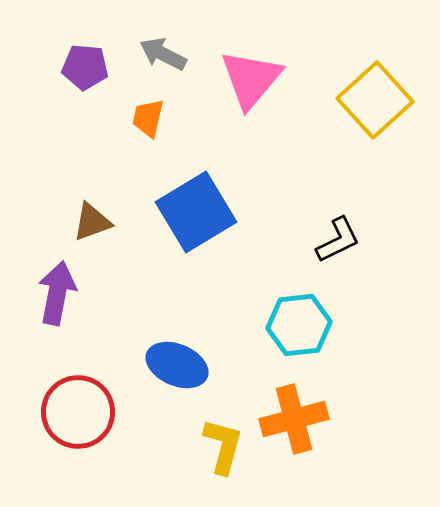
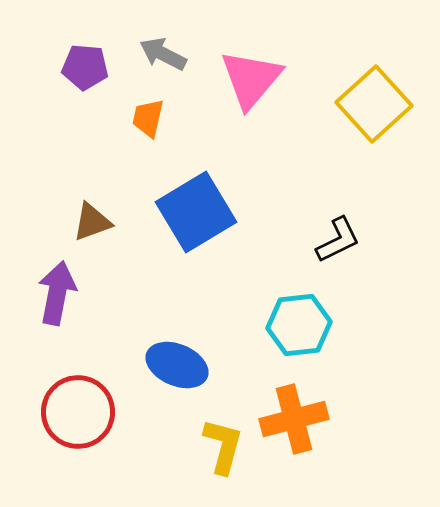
yellow square: moved 1 px left, 4 px down
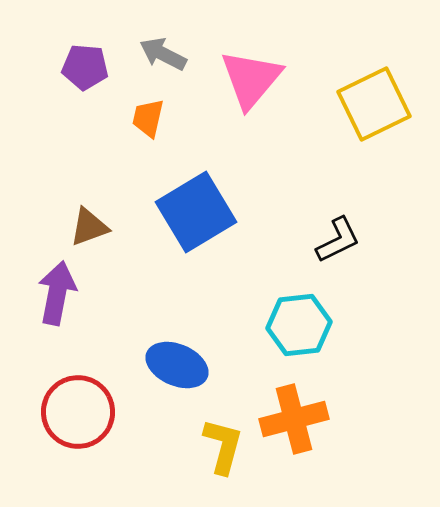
yellow square: rotated 16 degrees clockwise
brown triangle: moved 3 px left, 5 px down
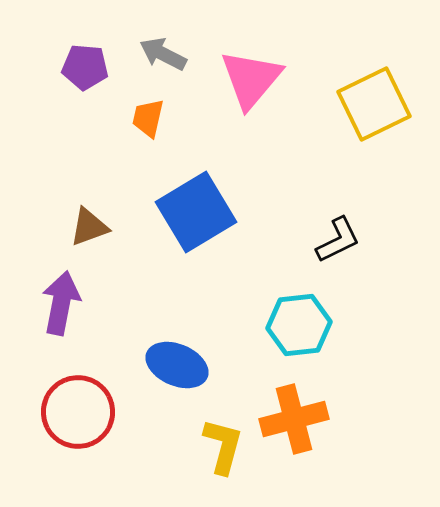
purple arrow: moved 4 px right, 10 px down
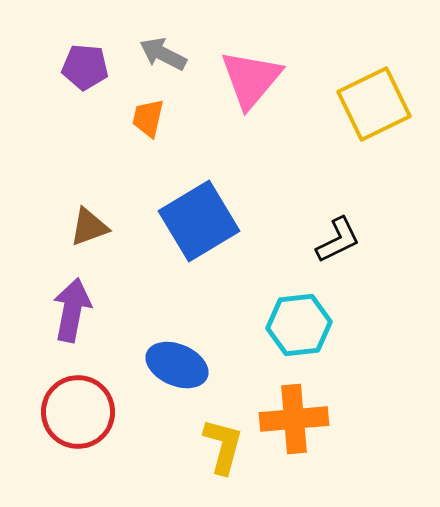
blue square: moved 3 px right, 9 px down
purple arrow: moved 11 px right, 7 px down
orange cross: rotated 10 degrees clockwise
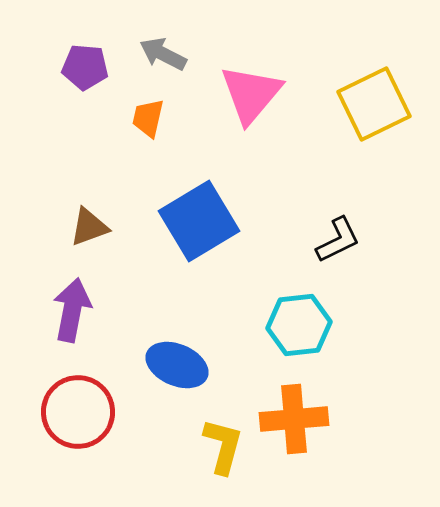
pink triangle: moved 15 px down
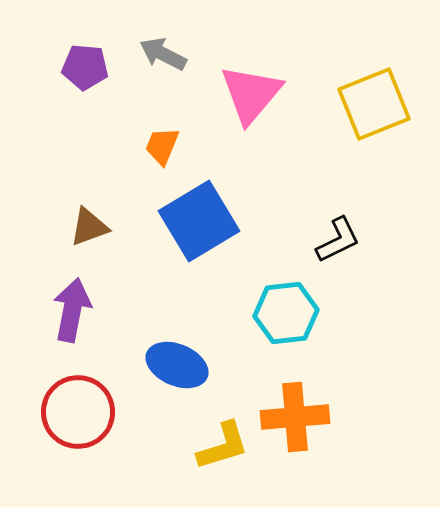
yellow square: rotated 4 degrees clockwise
orange trapezoid: moved 14 px right, 28 px down; rotated 9 degrees clockwise
cyan hexagon: moved 13 px left, 12 px up
orange cross: moved 1 px right, 2 px up
yellow L-shape: rotated 58 degrees clockwise
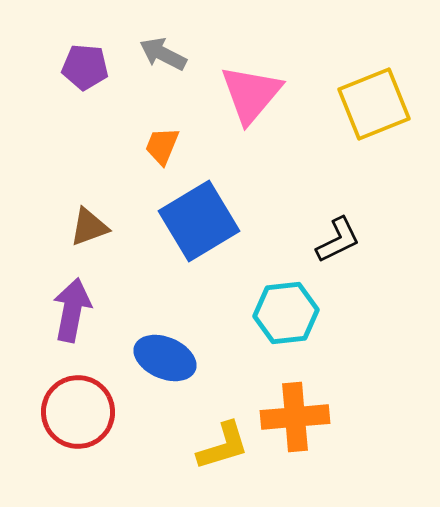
blue ellipse: moved 12 px left, 7 px up
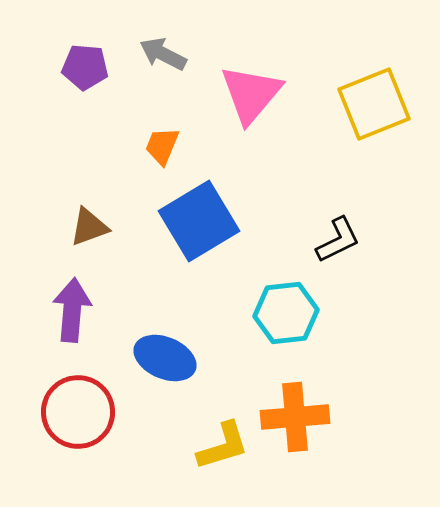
purple arrow: rotated 6 degrees counterclockwise
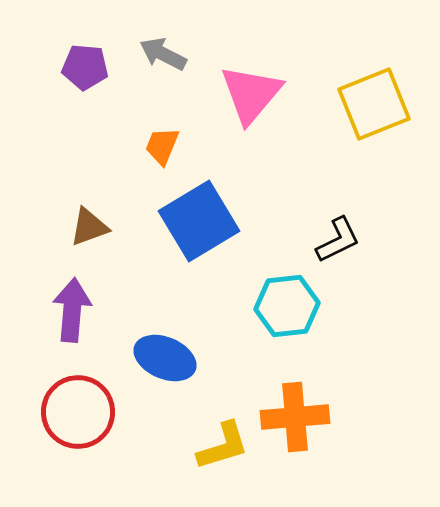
cyan hexagon: moved 1 px right, 7 px up
